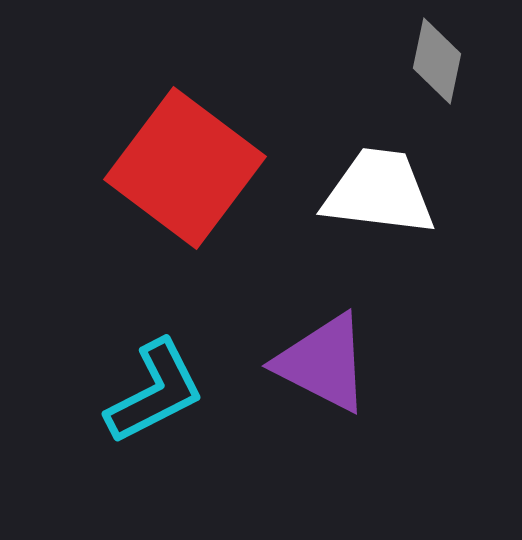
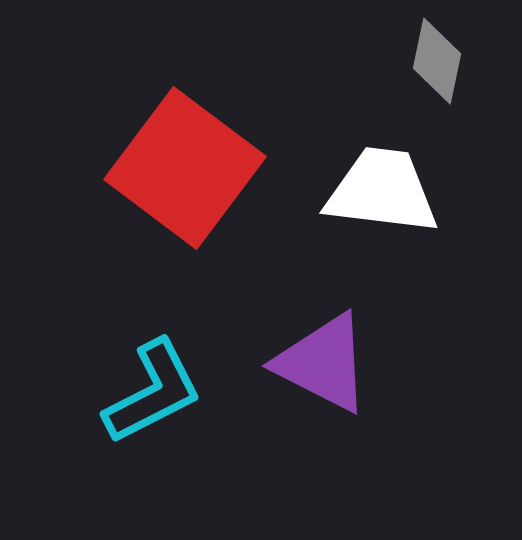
white trapezoid: moved 3 px right, 1 px up
cyan L-shape: moved 2 px left
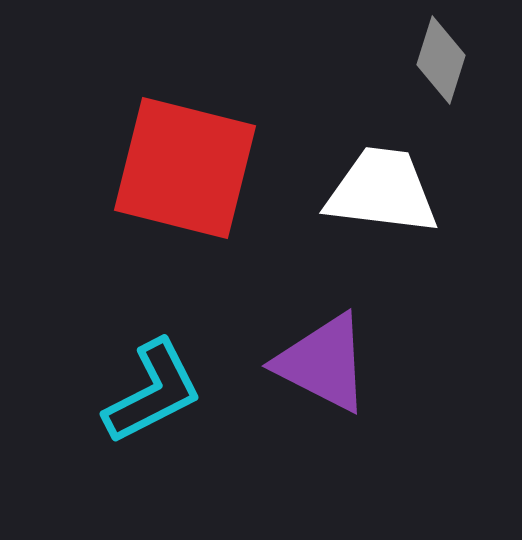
gray diamond: moved 4 px right, 1 px up; rotated 6 degrees clockwise
red square: rotated 23 degrees counterclockwise
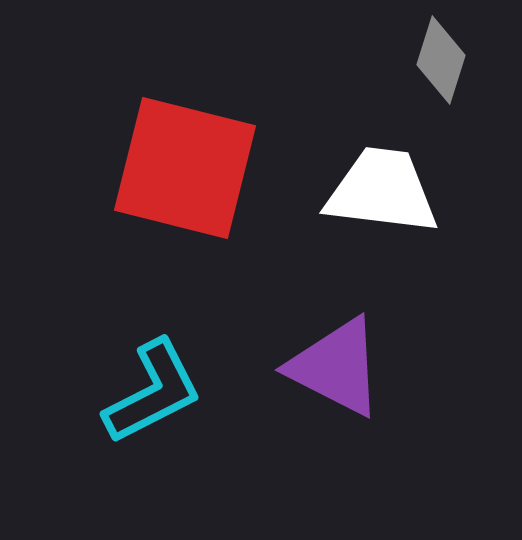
purple triangle: moved 13 px right, 4 px down
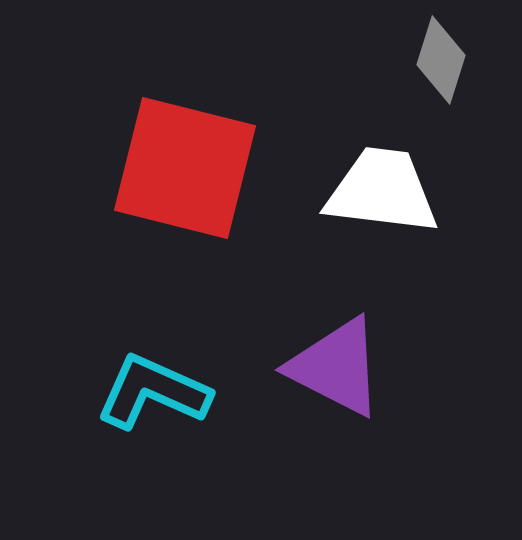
cyan L-shape: rotated 129 degrees counterclockwise
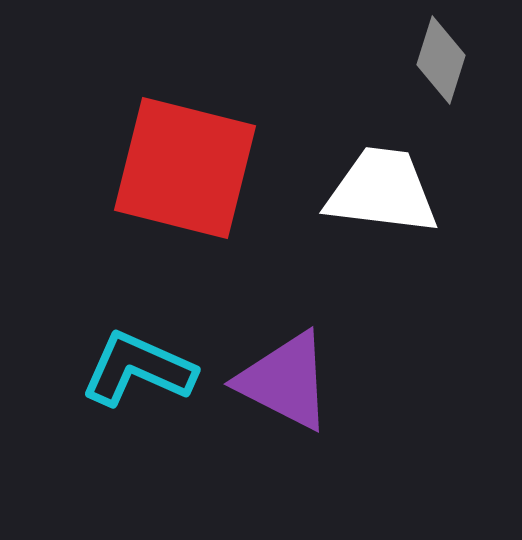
purple triangle: moved 51 px left, 14 px down
cyan L-shape: moved 15 px left, 23 px up
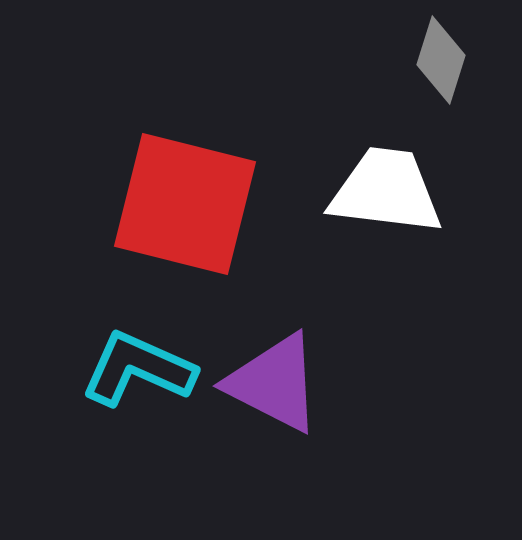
red square: moved 36 px down
white trapezoid: moved 4 px right
purple triangle: moved 11 px left, 2 px down
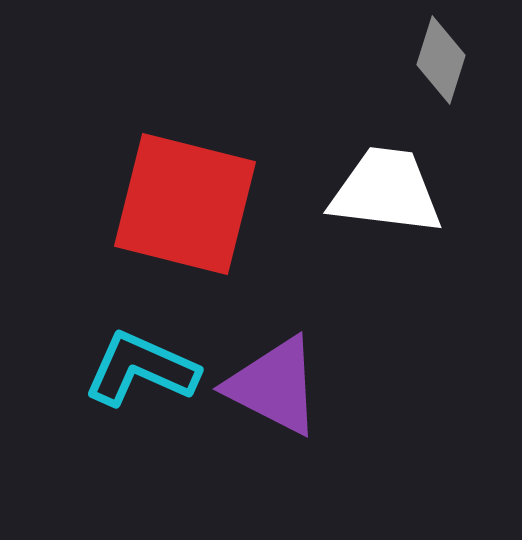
cyan L-shape: moved 3 px right
purple triangle: moved 3 px down
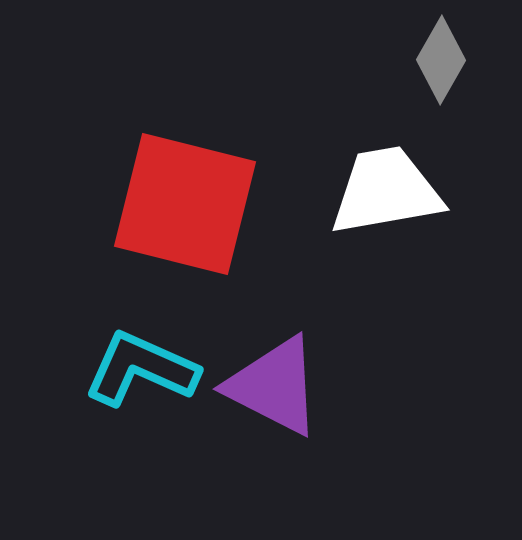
gray diamond: rotated 12 degrees clockwise
white trapezoid: rotated 17 degrees counterclockwise
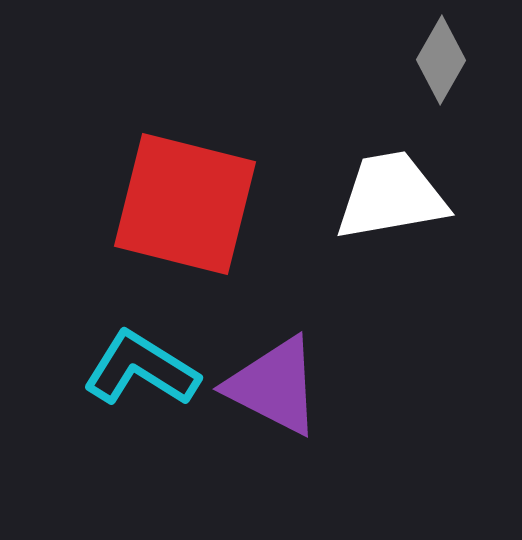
white trapezoid: moved 5 px right, 5 px down
cyan L-shape: rotated 8 degrees clockwise
